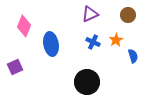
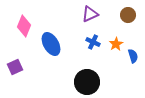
orange star: moved 4 px down
blue ellipse: rotated 20 degrees counterclockwise
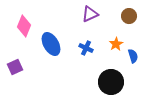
brown circle: moved 1 px right, 1 px down
blue cross: moved 7 px left, 6 px down
black circle: moved 24 px right
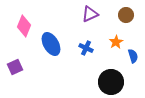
brown circle: moved 3 px left, 1 px up
orange star: moved 2 px up
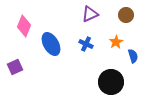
blue cross: moved 4 px up
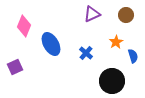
purple triangle: moved 2 px right
blue cross: moved 9 px down; rotated 16 degrees clockwise
black circle: moved 1 px right, 1 px up
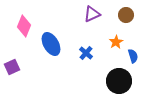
purple square: moved 3 px left
black circle: moved 7 px right
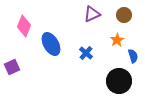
brown circle: moved 2 px left
orange star: moved 1 px right, 2 px up
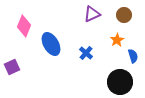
black circle: moved 1 px right, 1 px down
